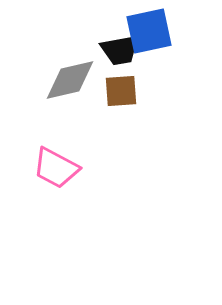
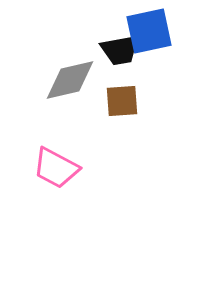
brown square: moved 1 px right, 10 px down
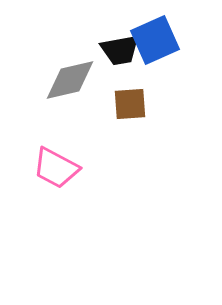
blue square: moved 6 px right, 9 px down; rotated 12 degrees counterclockwise
brown square: moved 8 px right, 3 px down
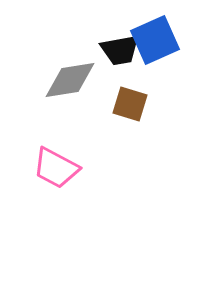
gray diamond: rotated 4 degrees clockwise
brown square: rotated 21 degrees clockwise
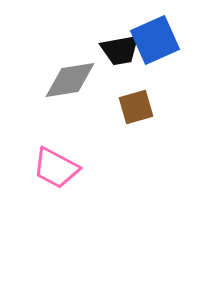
brown square: moved 6 px right, 3 px down; rotated 33 degrees counterclockwise
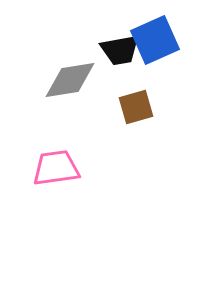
pink trapezoid: rotated 144 degrees clockwise
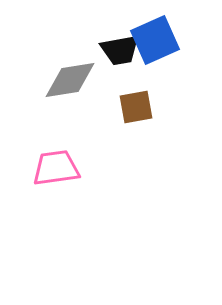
brown square: rotated 6 degrees clockwise
